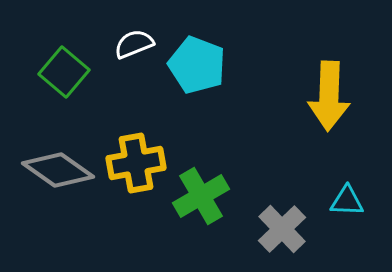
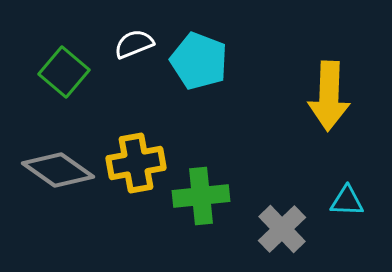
cyan pentagon: moved 2 px right, 4 px up
green cross: rotated 24 degrees clockwise
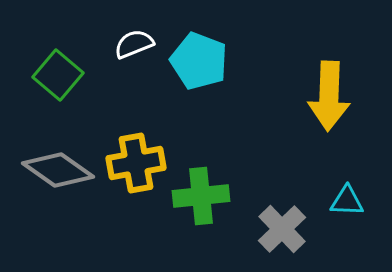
green square: moved 6 px left, 3 px down
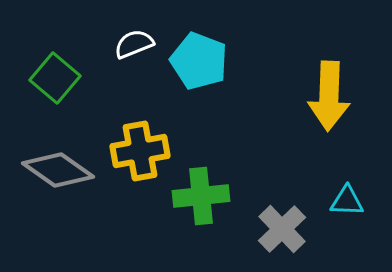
green square: moved 3 px left, 3 px down
yellow cross: moved 4 px right, 12 px up
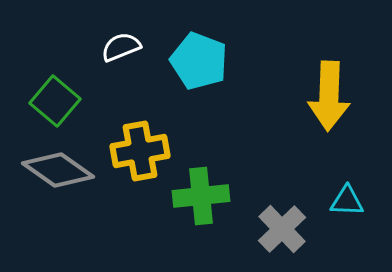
white semicircle: moved 13 px left, 3 px down
green square: moved 23 px down
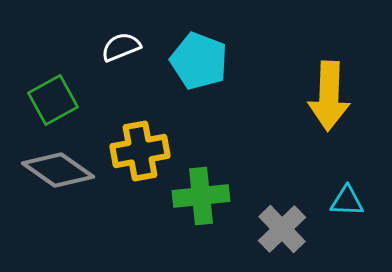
green square: moved 2 px left, 1 px up; rotated 21 degrees clockwise
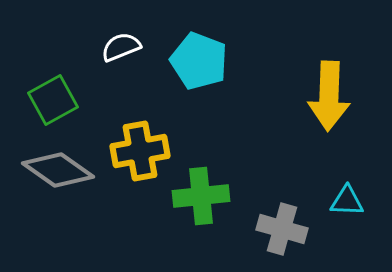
gray cross: rotated 30 degrees counterclockwise
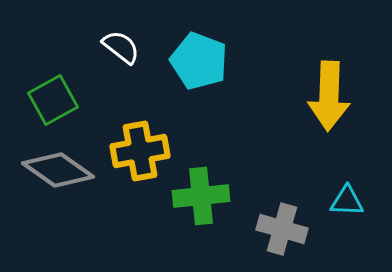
white semicircle: rotated 60 degrees clockwise
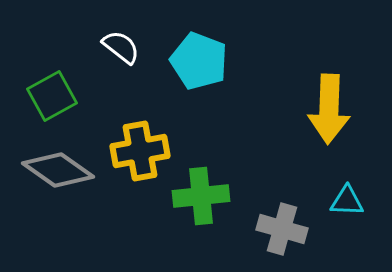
yellow arrow: moved 13 px down
green square: moved 1 px left, 4 px up
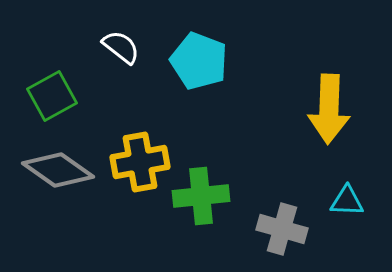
yellow cross: moved 11 px down
